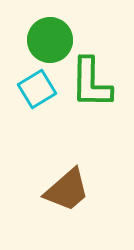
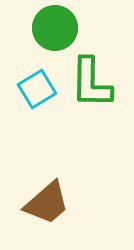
green circle: moved 5 px right, 12 px up
brown trapezoid: moved 20 px left, 13 px down
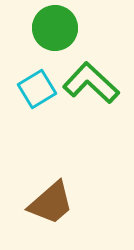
green L-shape: rotated 132 degrees clockwise
brown trapezoid: moved 4 px right
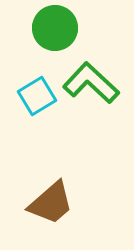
cyan square: moved 7 px down
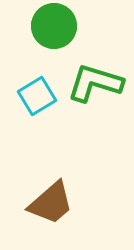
green circle: moved 1 px left, 2 px up
green L-shape: moved 4 px right; rotated 26 degrees counterclockwise
